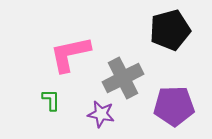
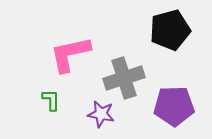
gray cross: moved 1 px right; rotated 9 degrees clockwise
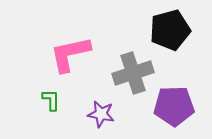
gray cross: moved 9 px right, 5 px up
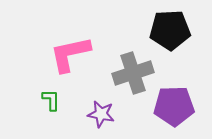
black pentagon: rotated 12 degrees clockwise
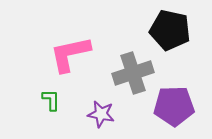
black pentagon: rotated 15 degrees clockwise
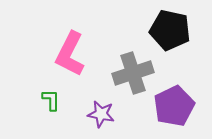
pink L-shape: rotated 51 degrees counterclockwise
purple pentagon: rotated 24 degrees counterclockwise
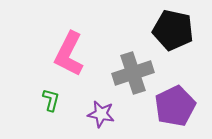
black pentagon: moved 3 px right
pink L-shape: moved 1 px left
green L-shape: rotated 15 degrees clockwise
purple pentagon: moved 1 px right
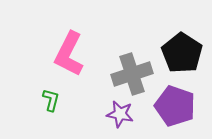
black pentagon: moved 9 px right, 23 px down; rotated 21 degrees clockwise
gray cross: moved 1 px left, 1 px down
purple pentagon: rotated 27 degrees counterclockwise
purple star: moved 19 px right
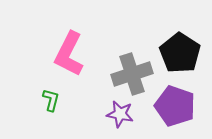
black pentagon: moved 2 px left
